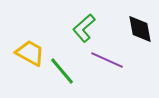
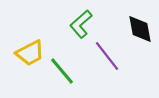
green L-shape: moved 3 px left, 4 px up
yellow trapezoid: rotated 124 degrees clockwise
purple line: moved 4 px up; rotated 28 degrees clockwise
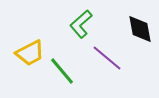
purple line: moved 2 px down; rotated 12 degrees counterclockwise
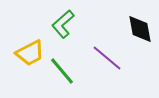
green L-shape: moved 18 px left
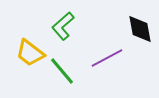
green L-shape: moved 2 px down
yellow trapezoid: rotated 64 degrees clockwise
purple line: rotated 68 degrees counterclockwise
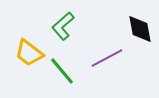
yellow trapezoid: moved 1 px left
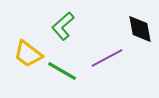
yellow trapezoid: moved 1 px left, 1 px down
green line: rotated 20 degrees counterclockwise
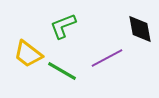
green L-shape: rotated 20 degrees clockwise
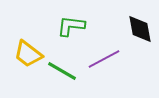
green L-shape: moved 8 px right; rotated 28 degrees clockwise
purple line: moved 3 px left, 1 px down
